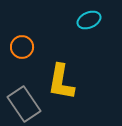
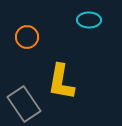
cyan ellipse: rotated 25 degrees clockwise
orange circle: moved 5 px right, 10 px up
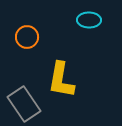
yellow L-shape: moved 2 px up
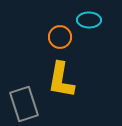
orange circle: moved 33 px right
gray rectangle: rotated 16 degrees clockwise
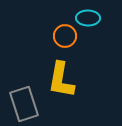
cyan ellipse: moved 1 px left, 2 px up
orange circle: moved 5 px right, 1 px up
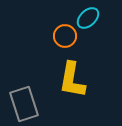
cyan ellipse: rotated 45 degrees counterclockwise
yellow L-shape: moved 11 px right
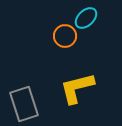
cyan ellipse: moved 2 px left
yellow L-shape: moved 5 px right, 8 px down; rotated 66 degrees clockwise
